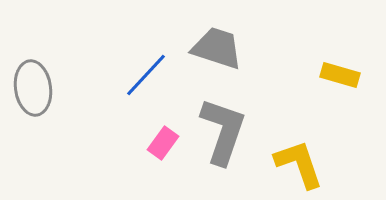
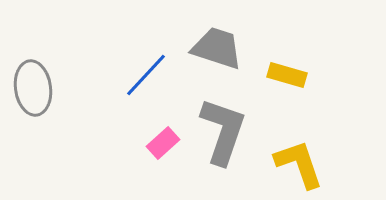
yellow rectangle: moved 53 px left
pink rectangle: rotated 12 degrees clockwise
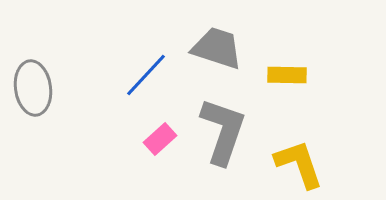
yellow rectangle: rotated 15 degrees counterclockwise
pink rectangle: moved 3 px left, 4 px up
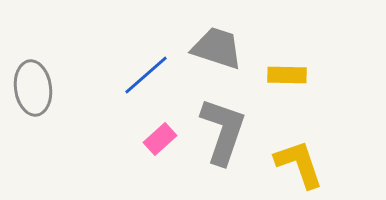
blue line: rotated 6 degrees clockwise
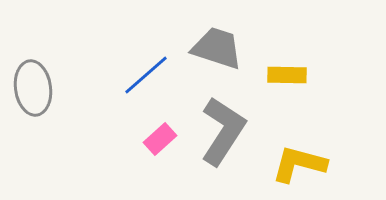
gray L-shape: rotated 14 degrees clockwise
yellow L-shape: rotated 56 degrees counterclockwise
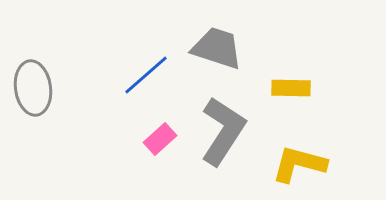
yellow rectangle: moved 4 px right, 13 px down
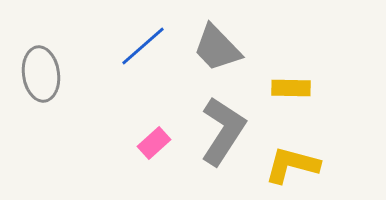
gray trapezoid: rotated 152 degrees counterclockwise
blue line: moved 3 px left, 29 px up
gray ellipse: moved 8 px right, 14 px up
pink rectangle: moved 6 px left, 4 px down
yellow L-shape: moved 7 px left, 1 px down
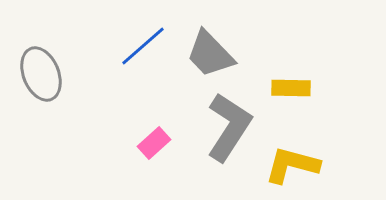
gray trapezoid: moved 7 px left, 6 px down
gray ellipse: rotated 14 degrees counterclockwise
gray L-shape: moved 6 px right, 4 px up
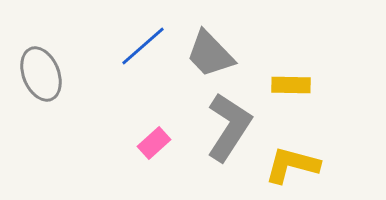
yellow rectangle: moved 3 px up
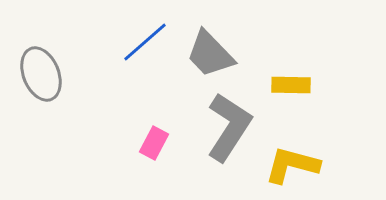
blue line: moved 2 px right, 4 px up
pink rectangle: rotated 20 degrees counterclockwise
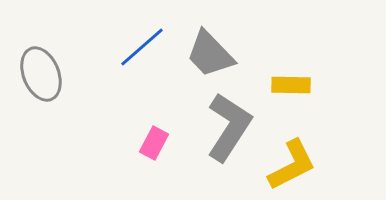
blue line: moved 3 px left, 5 px down
yellow L-shape: rotated 138 degrees clockwise
